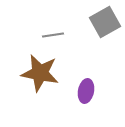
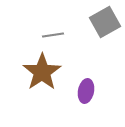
brown star: moved 2 px right, 1 px up; rotated 27 degrees clockwise
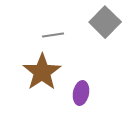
gray square: rotated 16 degrees counterclockwise
purple ellipse: moved 5 px left, 2 px down
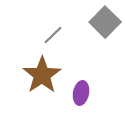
gray line: rotated 35 degrees counterclockwise
brown star: moved 3 px down
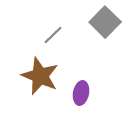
brown star: moved 2 px left, 1 px down; rotated 15 degrees counterclockwise
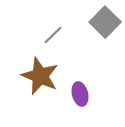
purple ellipse: moved 1 px left, 1 px down; rotated 25 degrees counterclockwise
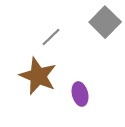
gray line: moved 2 px left, 2 px down
brown star: moved 2 px left
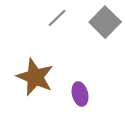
gray line: moved 6 px right, 19 px up
brown star: moved 3 px left, 1 px down
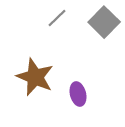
gray square: moved 1 px left
purple ellipse: moved 2 px left
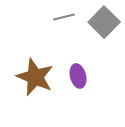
gray line: moved 7 px right, 1 px up; rotated 30 degrees clockwise
purple ellipse: moved 18 px up
